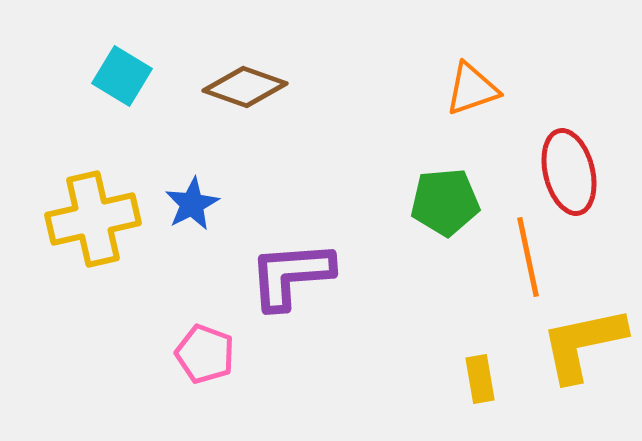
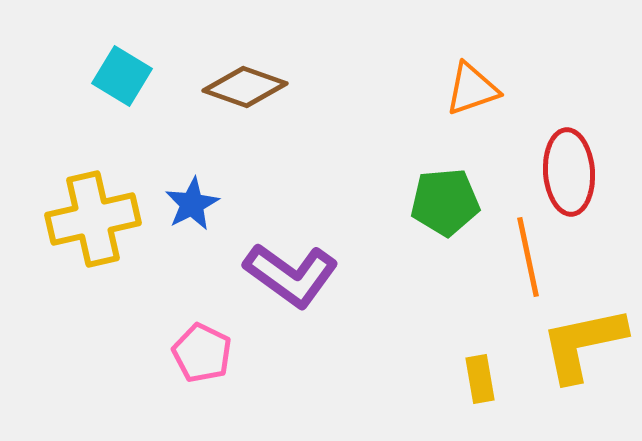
red ellipse: rotated 10 degrees clockwise
purple L-shape: rotated 140 degrees counterclockwise
pink pentagon: moved 3 px left, 1 px up; rotated 6 degrees clockwise
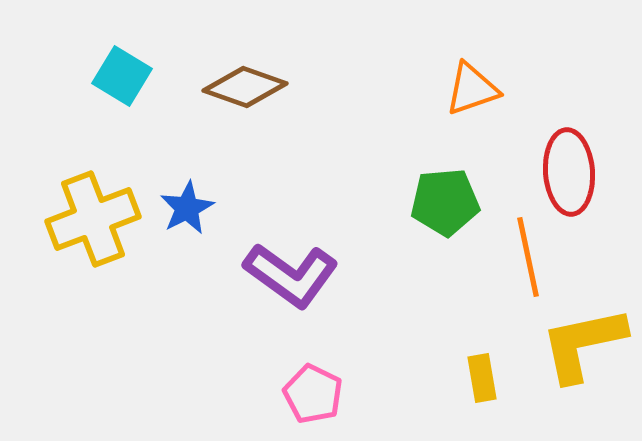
blue star: moved 5 px left, 4 px down
yellow cross: rotated 8 degrees counterclockwise
pink pentagon: moved 111 px right, 41 px down
yellow rectangle: moved 2 px right, 1 px up
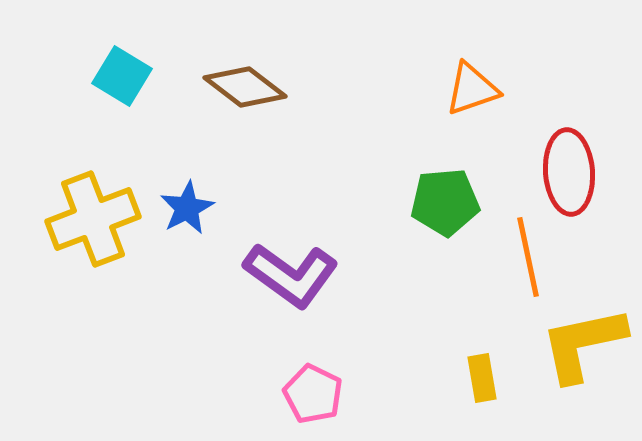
brown diamond: rotated 18 degrees clockwise
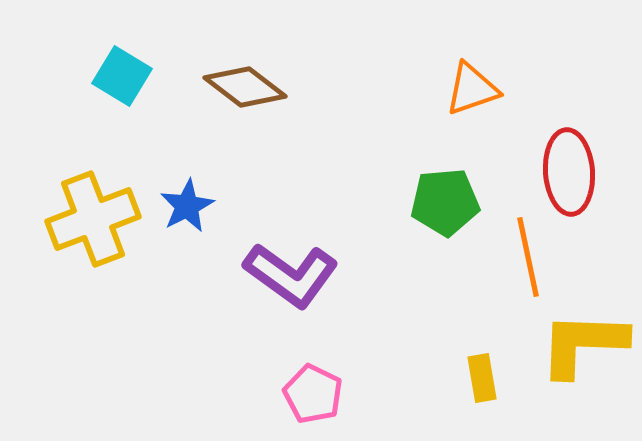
blue star: moved 2 px up
yellow L-shape: rotated 14 degrees clockwise
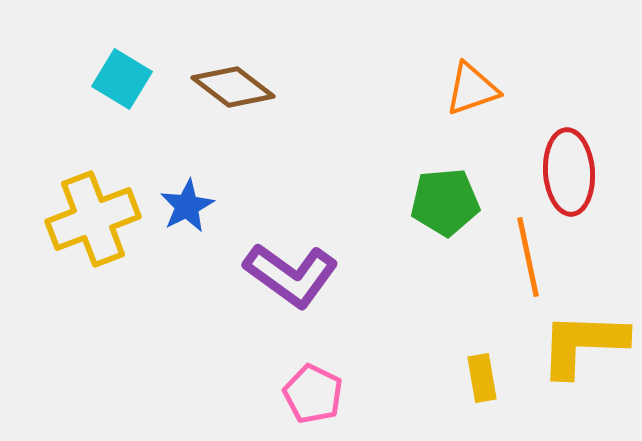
cyan square: moved 3 px down
brown diamond: moved 12 px left
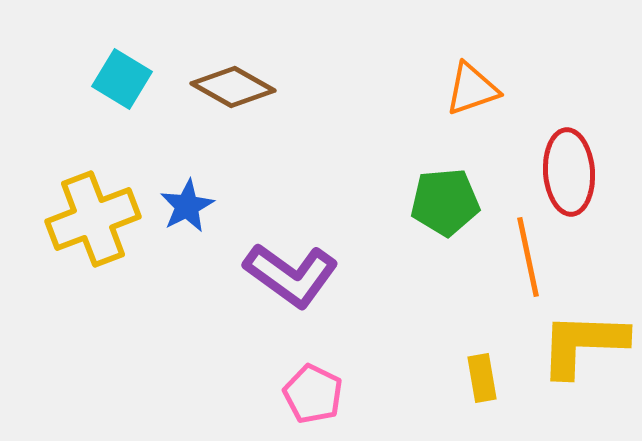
brown diamond: rotated 8 degrees counterclockwise
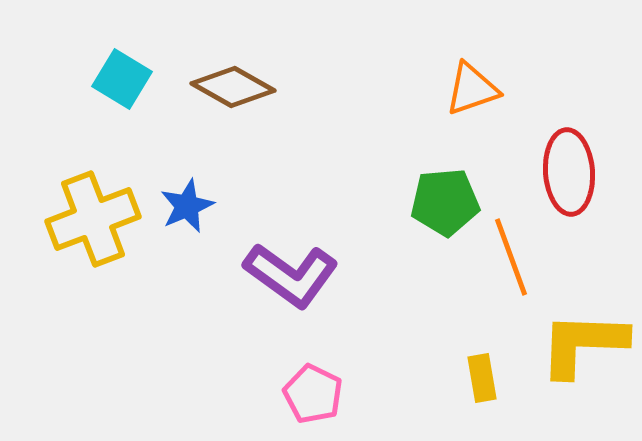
blue star: rotated 4 degrees clockwise
orange line: moved 17 px left; rotated 8 degrees counterclockwise
